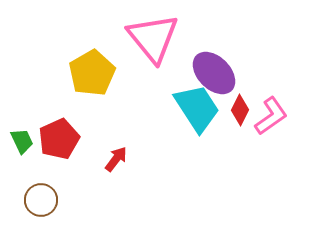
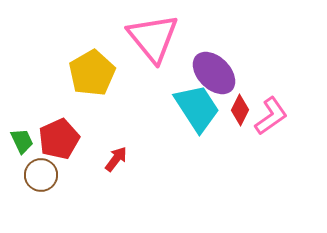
brown circle: moved 25 px up
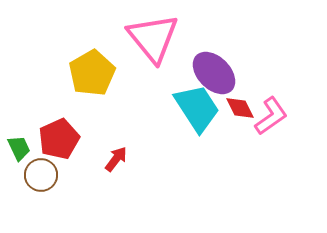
red diamond: moved 2 px up; rotated 52 degrees counterclockwise
green trapezoid: moved 3 px left, 7 px down
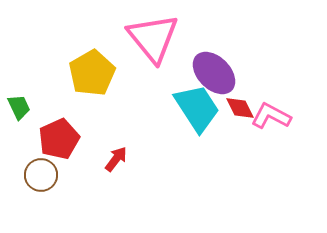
pink L-shape: rotated 117 degrees counterclockwise
green trapezoid: moved 41 px up
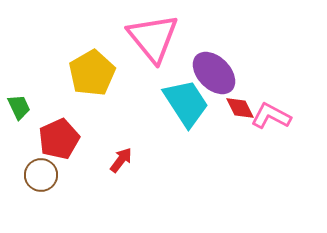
cyan trapezoid: moved 11 px left, 5 px up
red arrow: moved 5 px right, 1 px down
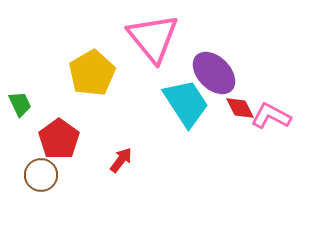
green trapezoid: moved 1 px right, 3 px up
red pentagon: rotated 12 degrees counterclockwise
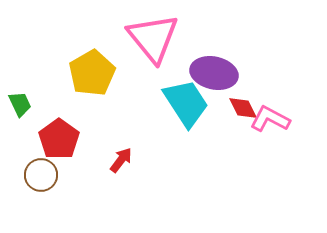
purple ellipse: rotated 33 degrees counterclockwise
red diamond: moved 3 px right
pink L-shape: moved 1 px left, 3 px down
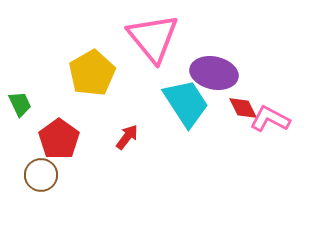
red arrow: moved 6 px right, 23 px up
